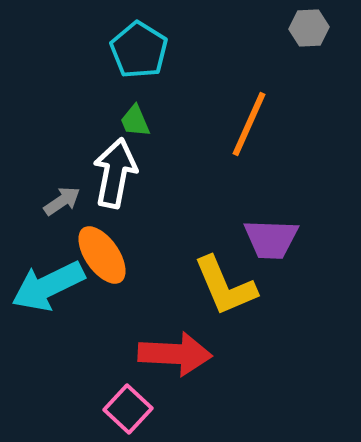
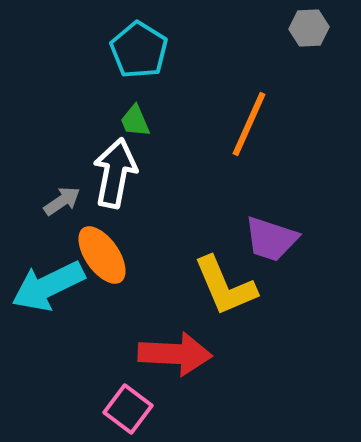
purple trapezoid: rotated 16 degrees clockwise
pink square: rotated 6 degrees counterclockwise
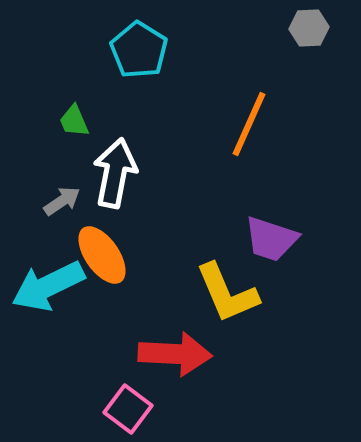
green trapezoid: moved 61 px left
yellow L-shape: moved 2 px right, 7 px down
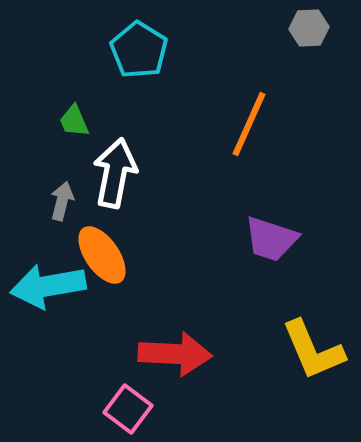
gray arrow: rotated 42 degrees counterclockwise
cyan arrow: rotated 16 degrees clockwise
yellow L-shape: moved 86 px right, 57 px down
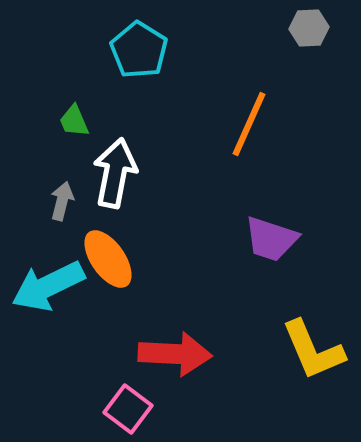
orange ellipse: moved 6 px right, 4 px down
cyan arrow: rotated 16 degrees counterclockwise
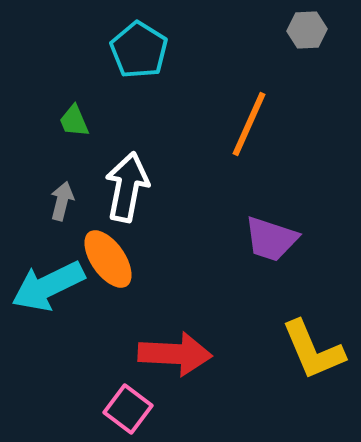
gray hexagon: moved 2 px left, 2 px down
white arrow: moved 12 px right, 14 px down
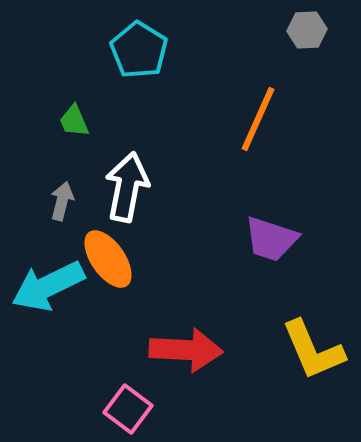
orange line: moved 9 px right, 5 px up
red arrow: moved 11 px right, 4 px up
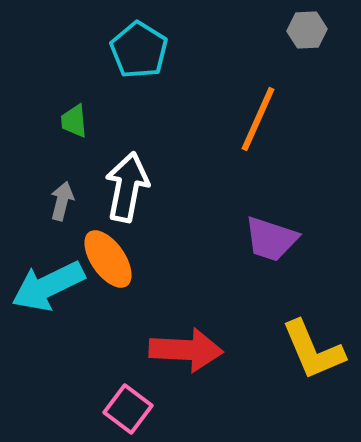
green trapezoid: rotated 18 degrees clockwise
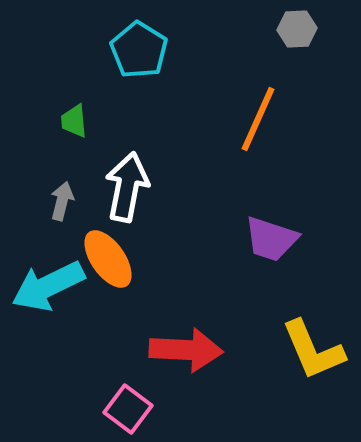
gray hexagon: moved 10 px left, 1 px up
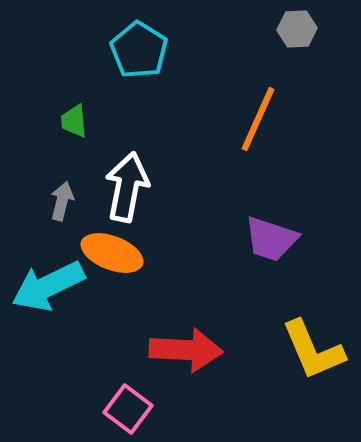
orange ellipse: moved 4 px right, 6 px up; rotated 34 degrees counterclockwise
